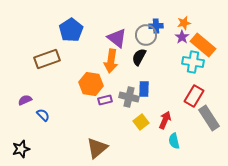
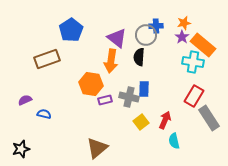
black semicircle: rotated 24 degrees counterclockwise
blue semicircle: moved 1 px right, 1 px up; rotated 32 degrees counterclockwise
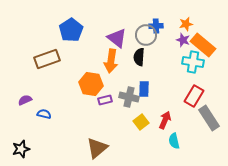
orange star: moved 2 px right, 1 px down
purple star: moved 1 px right, 3 px down; rotated 16 degrees counterclockwise
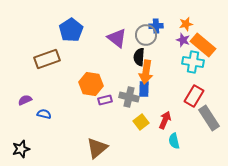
orange arrow: moved 35 px right, 11 px down
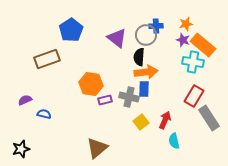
orange arrow: rotated 105 degrees counterclockwise
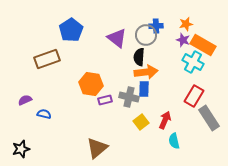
orange rectangle: rotated 10 degrees counterclockwise
cyan cross: rotated 20 degrees clockwise
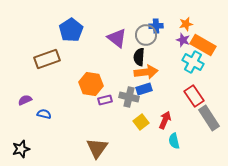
blue rectangle: rotated 70 degrees clockwise
red rectangle: rotated 65 degrees counterclockwise
brown triangle: rotated 15 degrees counterclockwise
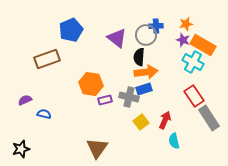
blue pentagon: rotated 10 degrees clockwise
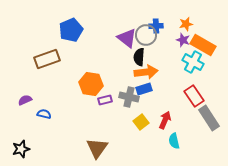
purple triangle: moved 10 px right
